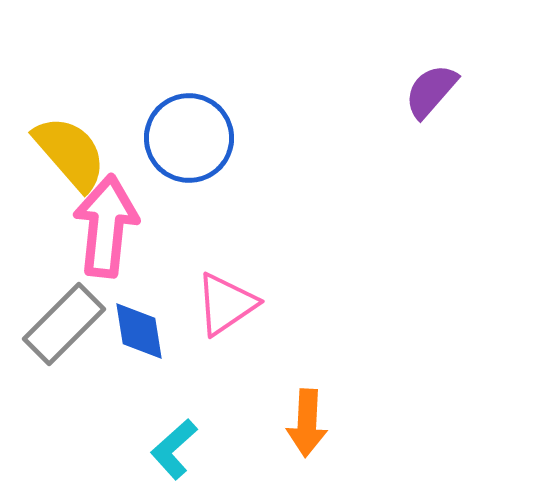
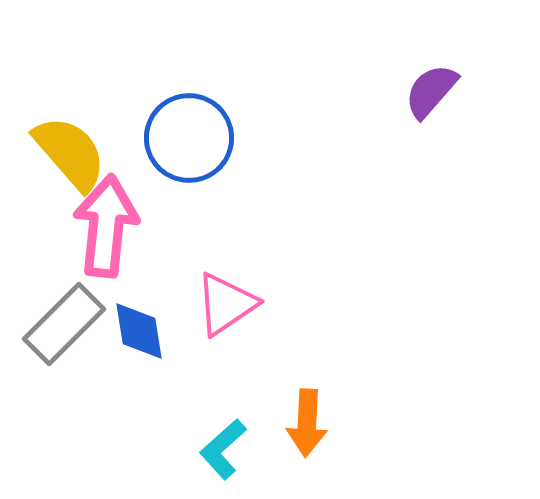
cyan L-shape: moved 49 px right
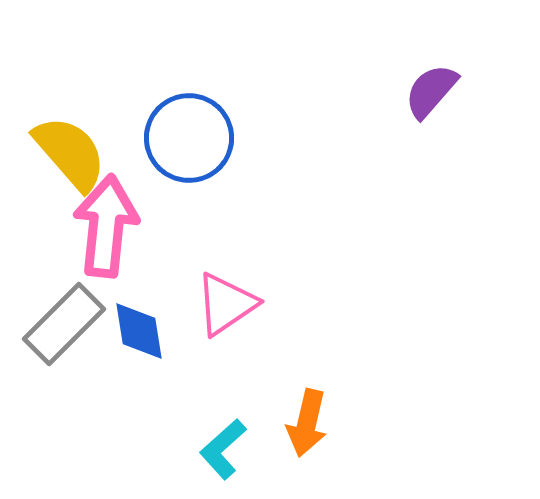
orange arrow: rotated 10 degrees clockwise
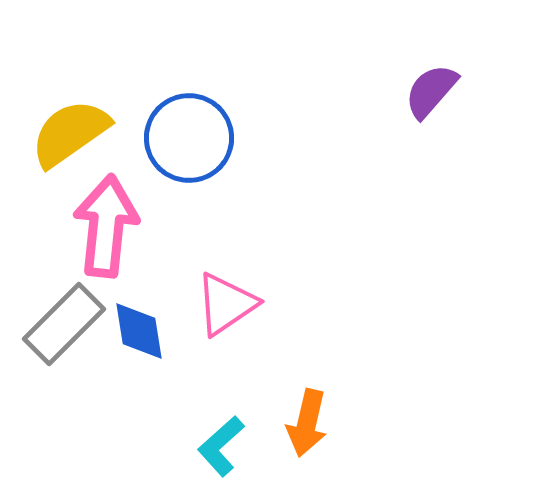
yellow semicircle: moved 20 px up; rotated 84 degrees counterclockwise
cyan L-shape: moved 2 px left, 3 px up
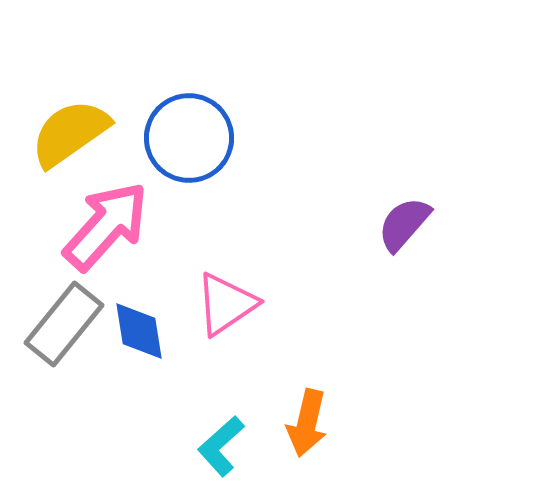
purple semicircle: moved 27 px left, 133 px down
pink arrow: rotated 36 degrees clockwise
gray rectangle: rotated 6 degrees counterclockwise
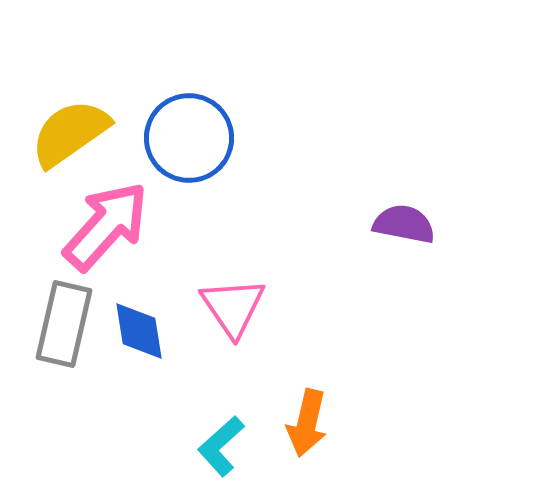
purple semicircle: rotated 60 degrees clockwise
pink triangle: moved 7 px right, 3 px down; rotated 30 degrees counterclockwise
gray rectangle: rotated 26 degrees counterclockwise
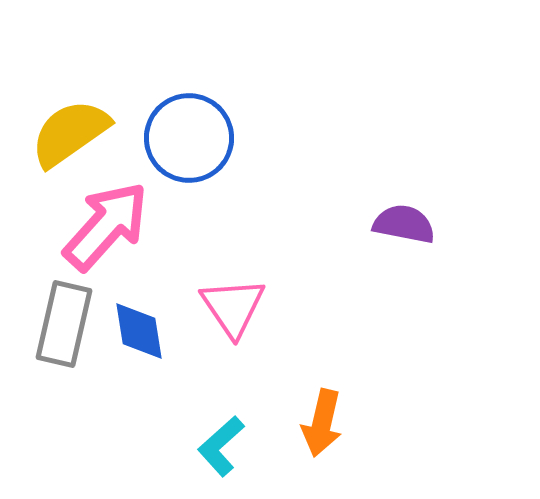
orange arrow: moved 15 px right
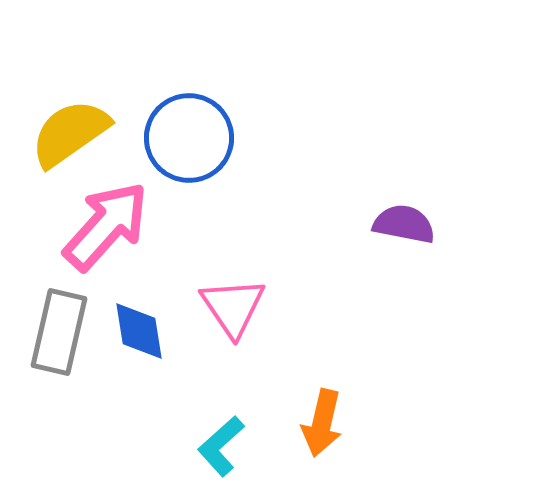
gray rectangle: moved 5 px left, 8 px down
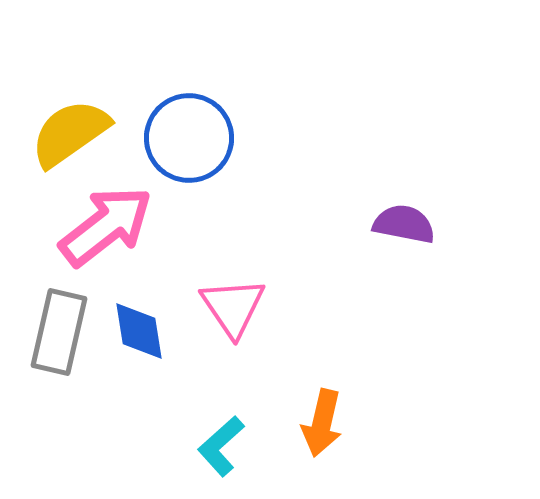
pink arrow: rotated 10 degrees clockwise
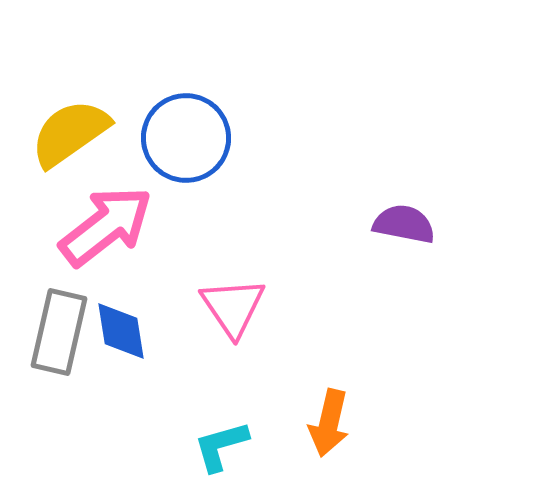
blue circle: moved 3 px left
blue diamond: moved 18 px left
orange arrow: moved 7 px right
cyan L-shape: rotated 26 degrees clockwise
